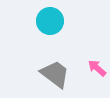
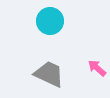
gray trapezoid: moved 6 px left; rotated 12 degrees counterclockwise
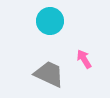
pink arrow: moved 13 px left, 9 px up; rotated 18 degrees clockwise
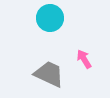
cyan circle: moved 3 px up
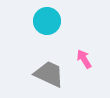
cyan circle: moved 3 px left, 3 px down
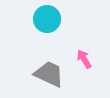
cyan circle: moved 2 px up
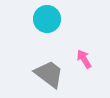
gray trapezoid: rotated 12 degrees clockwise
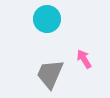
gray trapezoid: moved 1 px right; rotated 104 degrees counterclockwise
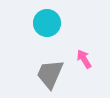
cyan circle: moved 4 px down
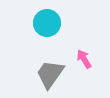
gray trapezoid: rotated 12 degrees clockwise
